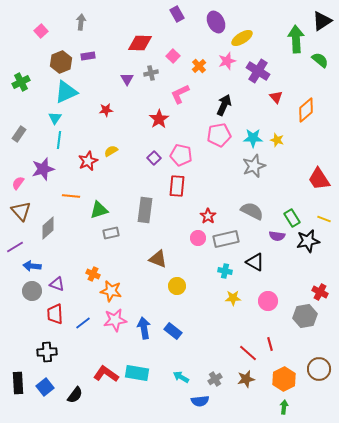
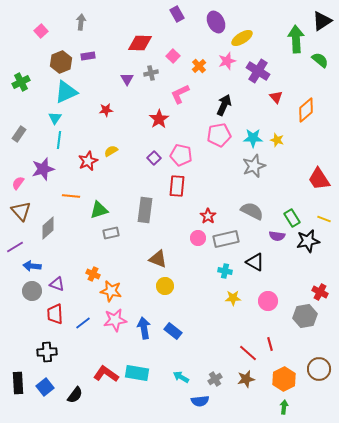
yellow circle at (177, 286): moved 12 px left
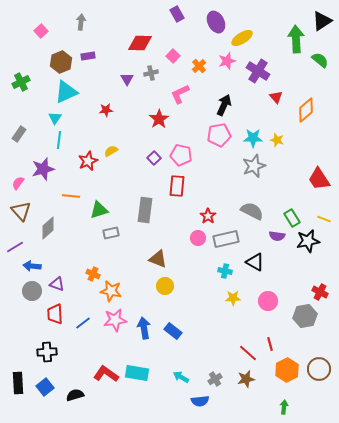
orange hexagon at (284, 379): moved 3 px right, 9 px up
black semicircle at (75, 395): rotated 144 degrees counterclockwise
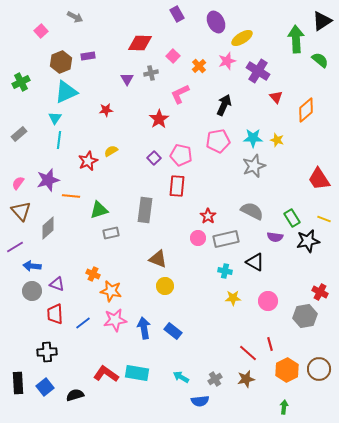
gray arrow at (81, 22): moved 6 px left, 5 px up; rotated 112 degrees clockwise
gray rectangle at (19, 134): rotated 14 degrees clockwise
pink pentagon at (219, 135): moved 1 px left, 6 px down
purple star at (43, 169): moved 5 px right, 11 px down
purple semicircle at (277, 236): moved 2 px left, 1 px down
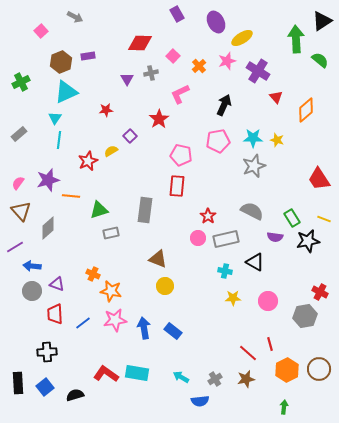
purple square at (154, 158): moved 24 px left, 22 px up
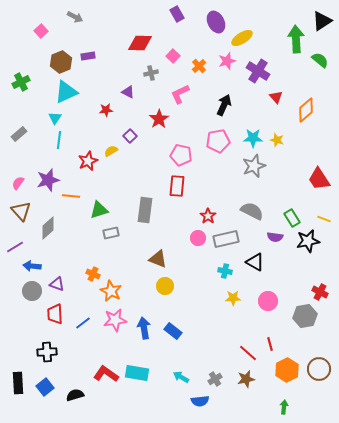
purple triangle at (127, 79): moved 1 px right, 13 px down; rotated 32 degrees counterclockwise
orange star at (111, 291): rotated 15 degrees clockwise
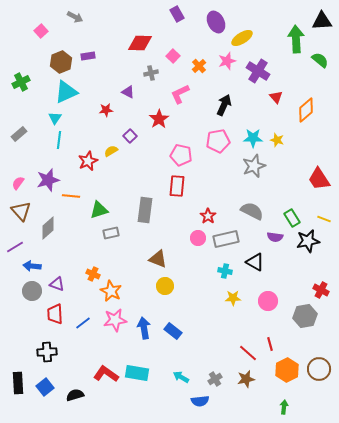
black triangle at (322, 21): rotated 30 degrees clockwise
red cross at (320, 292): moved 1 px right, 2 px up
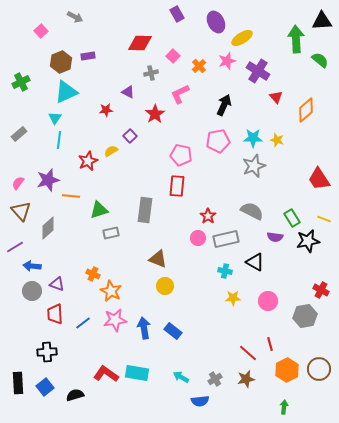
red star at (159, 119): moved 4 px left, 5 px up
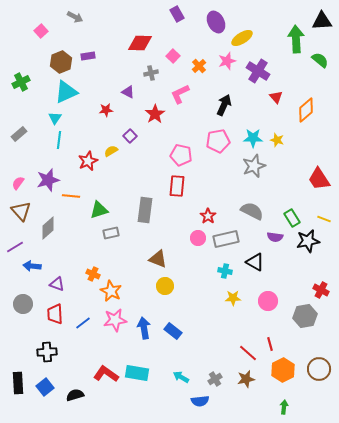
gray circle at (32, 291): moved 9 px left, 13 px down
orange hexagon at (287, 370): moved 4 px left
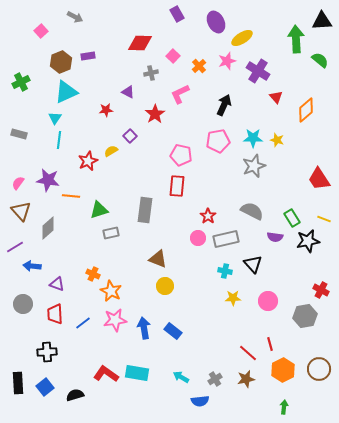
gray rectangle at (19, 134): rotated 56 degrees clockwise
purple star at (48, 180): rotated 25 degrees clockwise
black triangle at (255, 262): moved 2 px left, 2 px down; rotated 18 degrees clockwise
